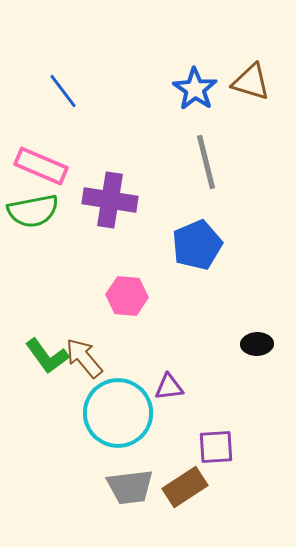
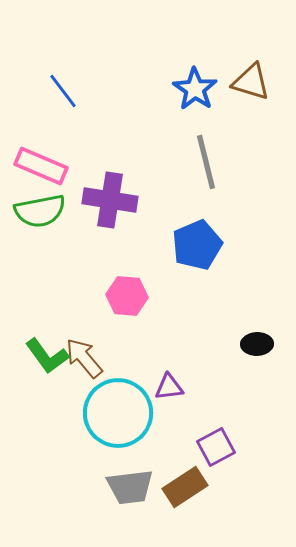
green semicircle: moved 7 px right
purple square: rotated 24 degrees counterclockwise
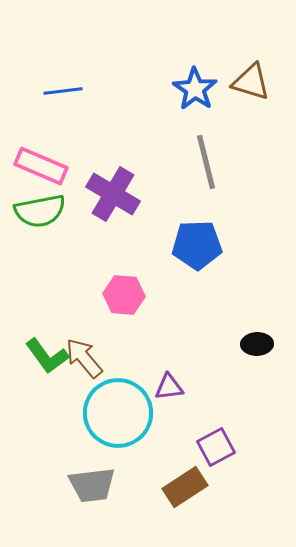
blue line: rotated 60 degrees counterclockwise
purple cross: moved 3 px right, 6 px up; rotated 22 degrees clockwise
blue pentagon: rotated 21 degrees clockwise
pink hexagon: moved 3 px left, 1 px up
gray trapezoid: moved 38 px left, 2 px up
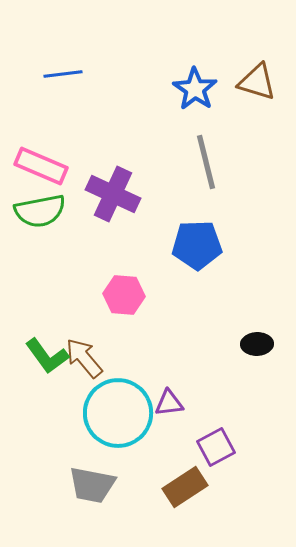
brown triangle: moved 6 px right
blue line: moved 17 px up
purple cross: rotated 6 degrees counterclockwise
purple triangle: moved 16 px down
gray trapezoid: rotated 18 degrees clockwise
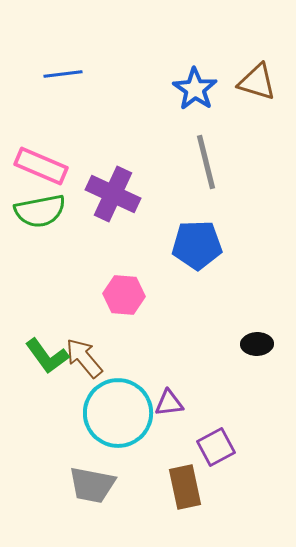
brown rectangle: rotated 69 degrees counterclockwise
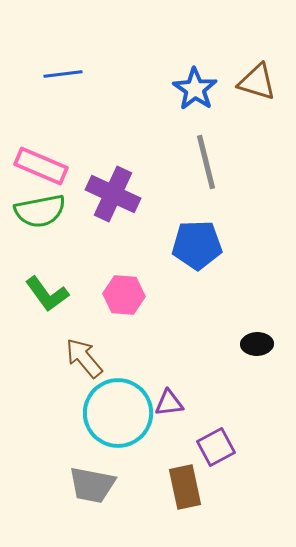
green L-shape: moved 62 px up
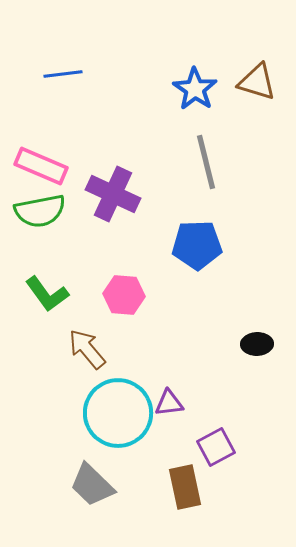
brown arrow: moved 3 px right, 9 px up
gray trapezoid: rotated 33 degrees clockwise
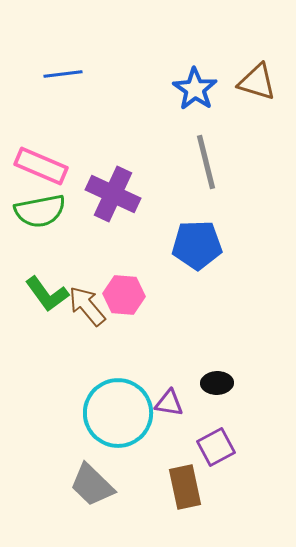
black ellipse: moved 40 px left, 39 px down
brown arrow: moved 43 px up
purple triangle: rotated 16 degrees clockwise
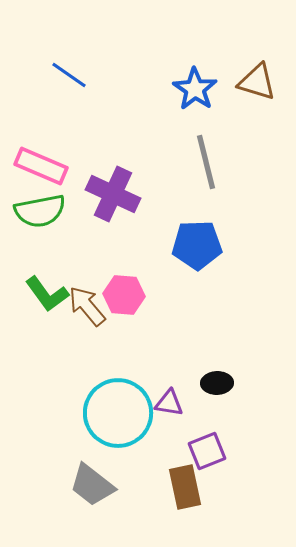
blue line: moved 6 px right, 1 px down; rotated 42 degrees clockwise
purple square: moved 9 px left, 4 px down; rotated 6 degrees clockwise
gray trapezoid: rotated 6 degrees counterclockwise
